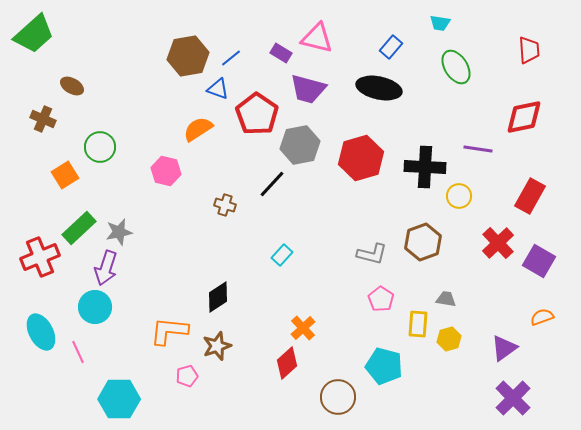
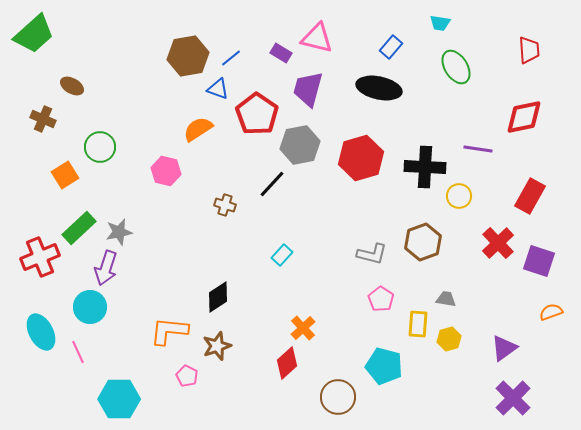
purple trapezoid at (308, 89): rotated 90 degrees clockwise
purple square at (539, 261): rotated 12 degrees counterclockwise
cyan circle at (95, 307): moved 5 px left
orange semicircle at (542, 317): moved 9 px right, 5 px up
pink pentagon at (187, 376): rotated 30 degrees counterclockwise
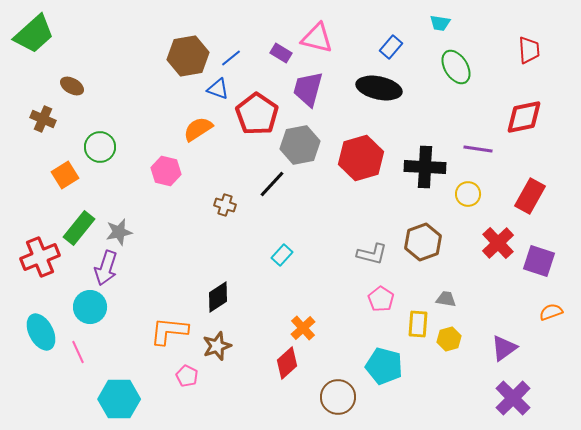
yellow circle at (459, 196): moved 9 px right, 2 px up
green rectangle at (79, 228): rotated 8 degrees counterclockwise
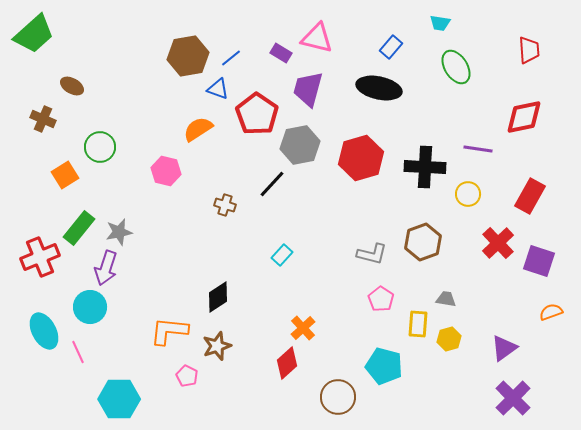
cyan ellipse at (41, 332): moved 3 px right, 1 px up
